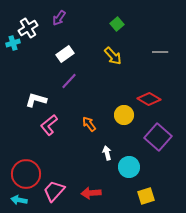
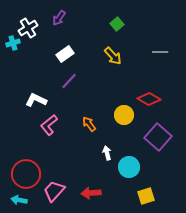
white L-shape: rotated 10 degrees clockwise
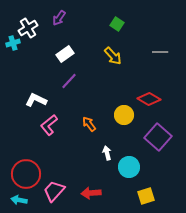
green square: rotated 16 degrees counterclockwise
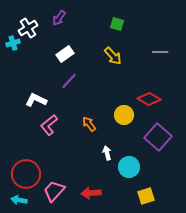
green square: rotated 16 degrees counterclockwise
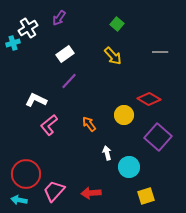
green square: rotated 24 degrees clockwise
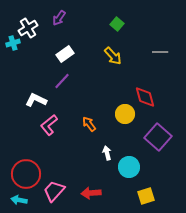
purple line: moved 7 px left
red diamond: moved 4 px left, 2 px up; rotated 45 degrees clockwise
yellow circle: moved 1 px right, 1 px up
